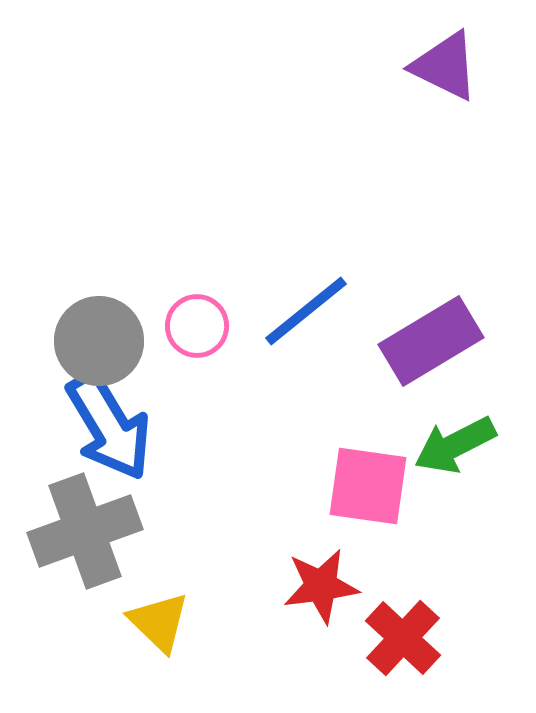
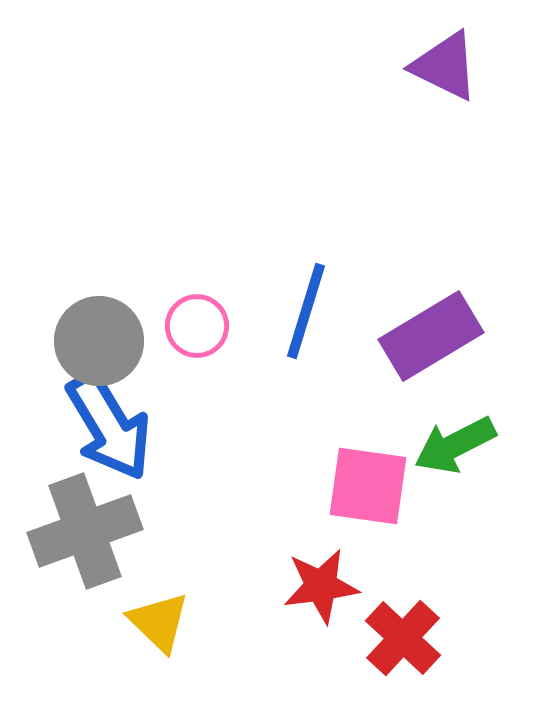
blue line: rotated 34 degrees counterclockwise
purple rectangle: moved 5 px up
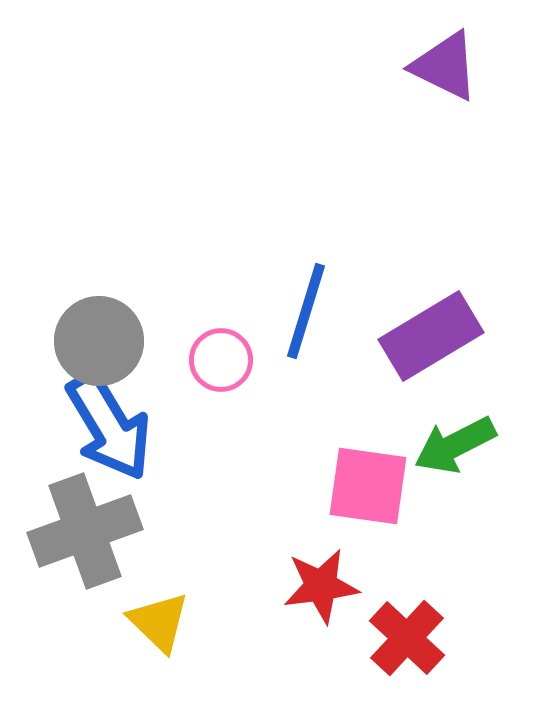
pink circle: moved 24 px right, 34 px down
red cross: moved 4 px right
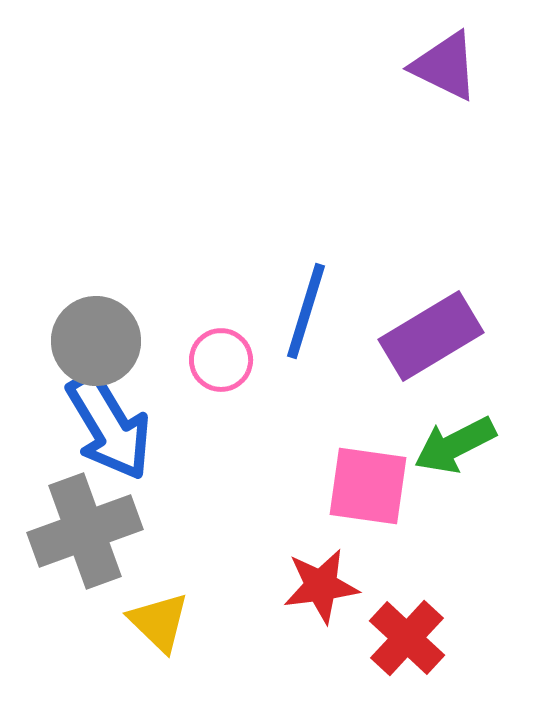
gray circle: moved 3 px left
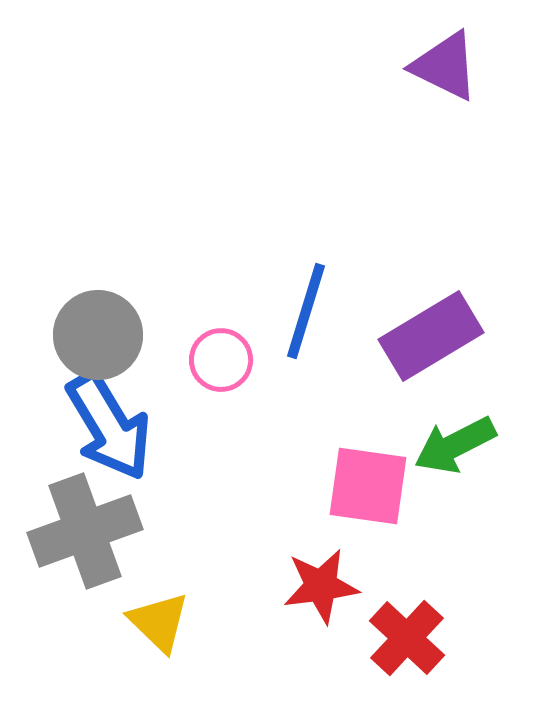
gray circle: moved 2 px right, 6 px up
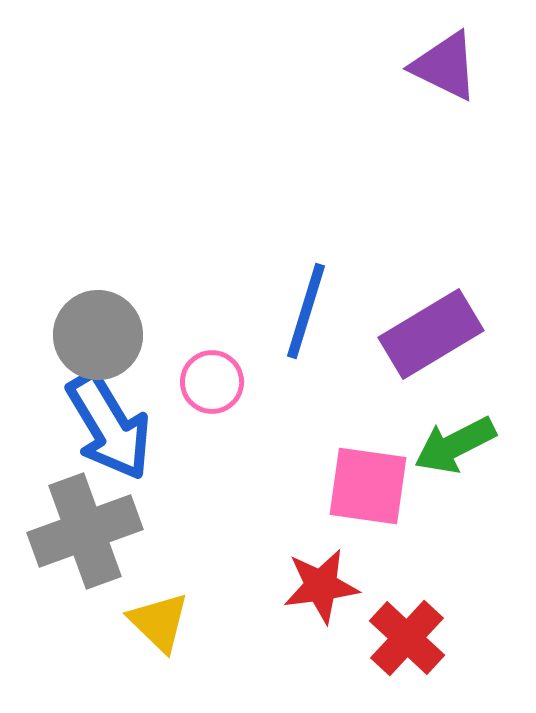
purple rectangle: moved 2 px up
pink circle: moved 9 px left, 22 px down
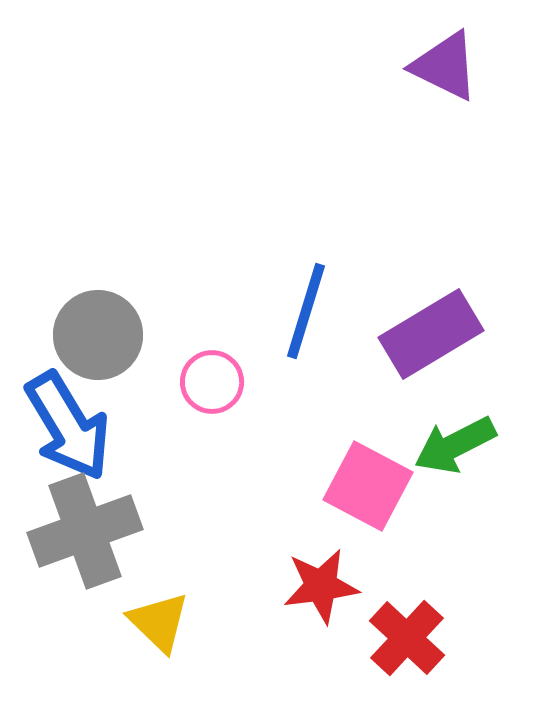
blue arrow: moved 41 px left
pink square: rotated 20 degrees clockwise
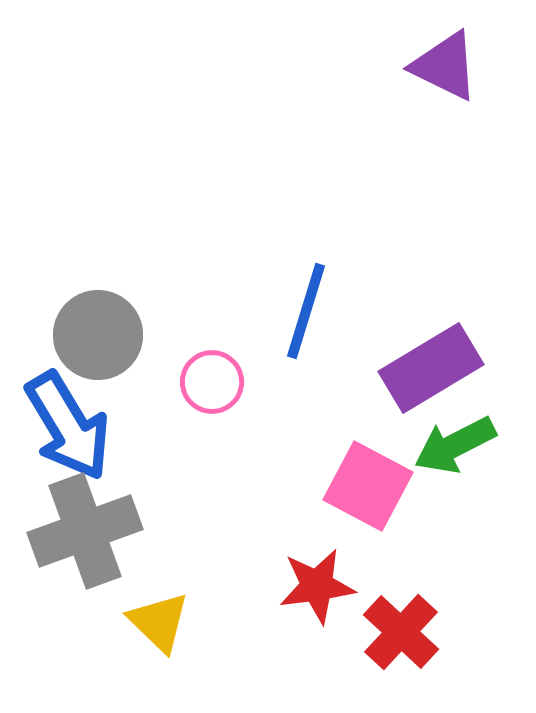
purple rectangle: moved 34 px down
red star: moved 4 px left
red cross: moved 6 px left, 6 px up
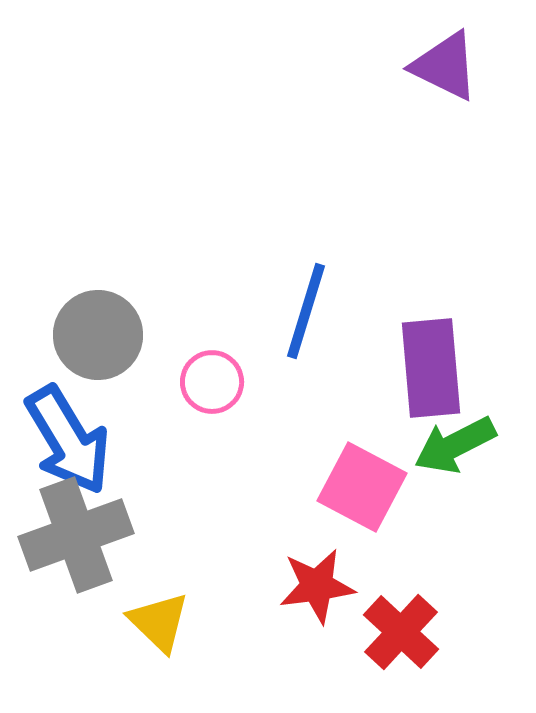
purple rectangle: rotated 64 degrees counterclockwise
blue arrow: moved 14 px down
pink square: moved 6 px left, 1 px down
gray cross: moved 9 px left, 4 px down
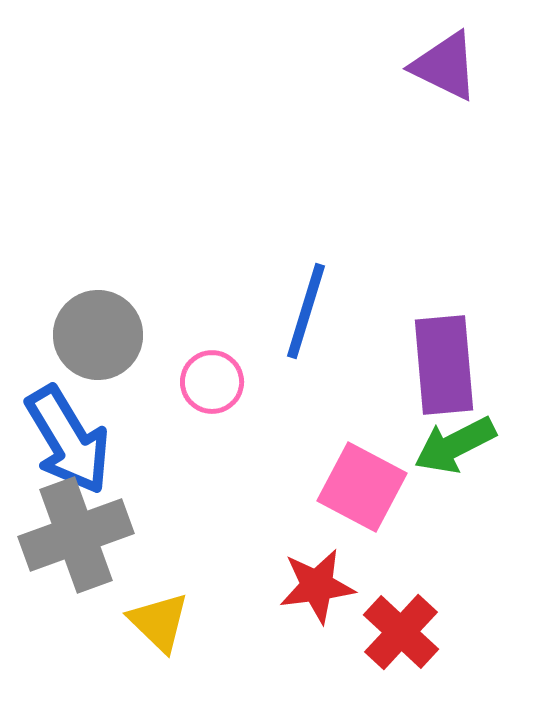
purple rectangle: moved 13 px right, 3 px up
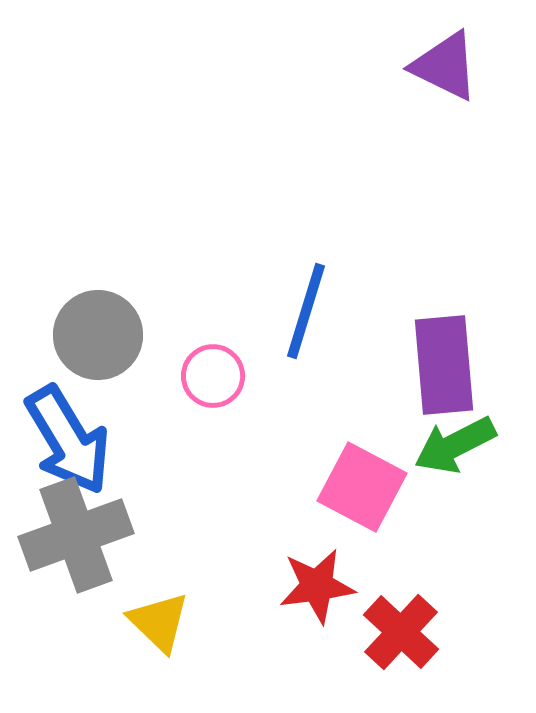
pink circle: moved 1 px right, 6 px up
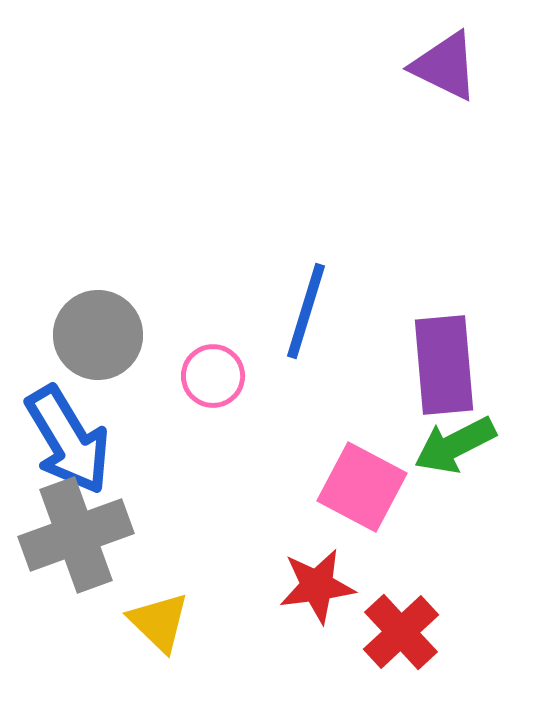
red cross: rotated 4 degrees clockwise
